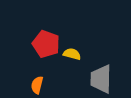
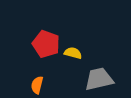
yellow semicircle: moved 1 px right, 1 px up
gray trapezoid: moved 2 px left; rotated 76 degrees clockwise
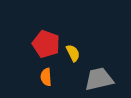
yellow semicircle: rotated 48 degrees clockwise
orange semicircle: moved 9 px right, 8 px up; rotated 18 degrees counterclockwise
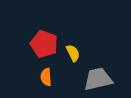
red pentagon: moved 2 px left
gray trapezoid: moved 1 px left
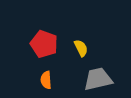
yellow semicircle: moved 8 px right, 5 px up
orange semicircle: moved 3 px down
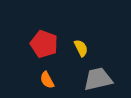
orange semicircle: moved 1 px right; rotated 24 degrees counterclockwise
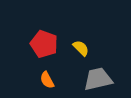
yellow semicircle: rotated 18 degrees counterclockwise
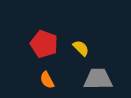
gray trapezoid: rotated 12 degrees clockwise
